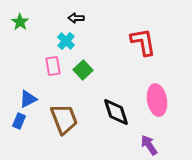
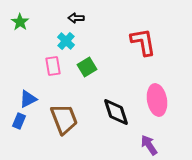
green square: moved 4 px right, 3 px up; rotated 12 degrees clockwise
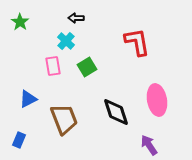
red L-shape: moved 6 px left
blue rectangle: moved 19 px down
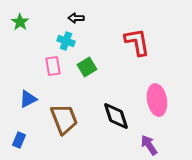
cyan cross: rotated 24 degrees counterclockwise
black diamond: moved 4 px down
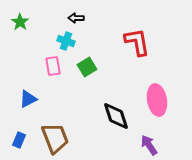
brown trapezoid: moved 9 px left, 19 px down
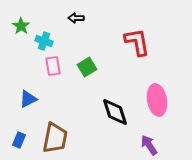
green star: moved 1 px right, 4 px down
cyan cross: moved 22 px left
black diamond: moved 1 px left, 4 px up
brown trapezoid: rotated 32 degrees clockwise
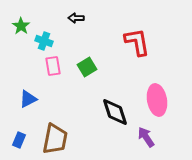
brown trapezoid: moved 1 px down
purple arrow: moved 3 px left, 8 px up
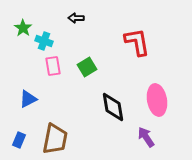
green star: moved 2 px right, 2 px down
black diamond: moved 2 px left, 5 px up; rotated 8 degrees clockwise
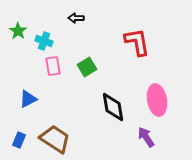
green star: moved 5 px left, 3 px down
brown trapezoid: rotated 68 degrees counterclockwise
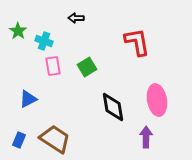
purple arrow: rotated 35 degrees clockwise
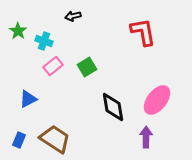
black arrow: moved 3 px left, 2 px up; rotated 14 degrees counterclockwise
red L-shape: moved 6 px right, 10 px up
pink rectangle: rotated 60 degrees clockwise
pink ellipse: rotated 48 degrees clockwise
